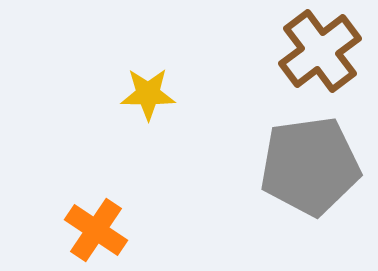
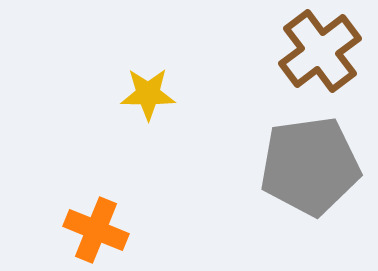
orange cross: rotated 12 degrees counterclockwise
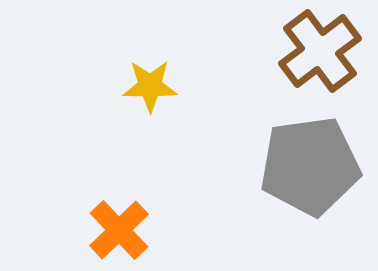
yellow star: moved 2 px right, 8 px up
orange cross: moved 23 px right; rotated 24 degrees clockwise
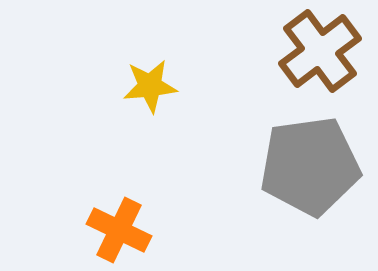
yellow star: rotated 6 degrees counterclockwise
orange cross: rotated 20 degrees counterclockwise
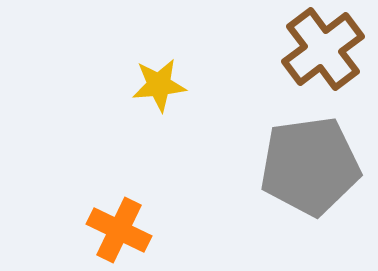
brown cross: moved 3 px right, 2 px up
yellow star: moved 9 px right, 1 px up
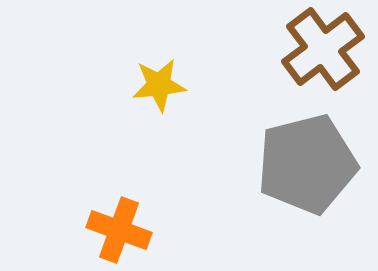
gray pentagon: moved 3 px left, 2 px up; rotated 6 degrees counterclockwise
orange cross: rotated 6 degrees counterclockwise
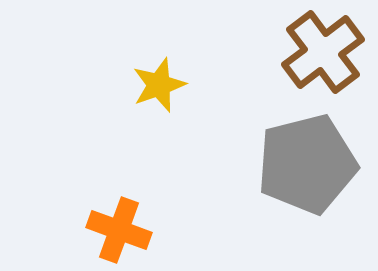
brown cross: moved 3 px down
yellow star: rotated 14 degrees counterclockwise
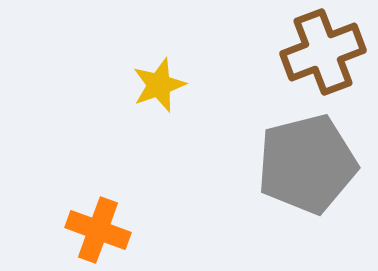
brown cross: rotated 16 degrees clockwise
orange cross: moved 21 px left
